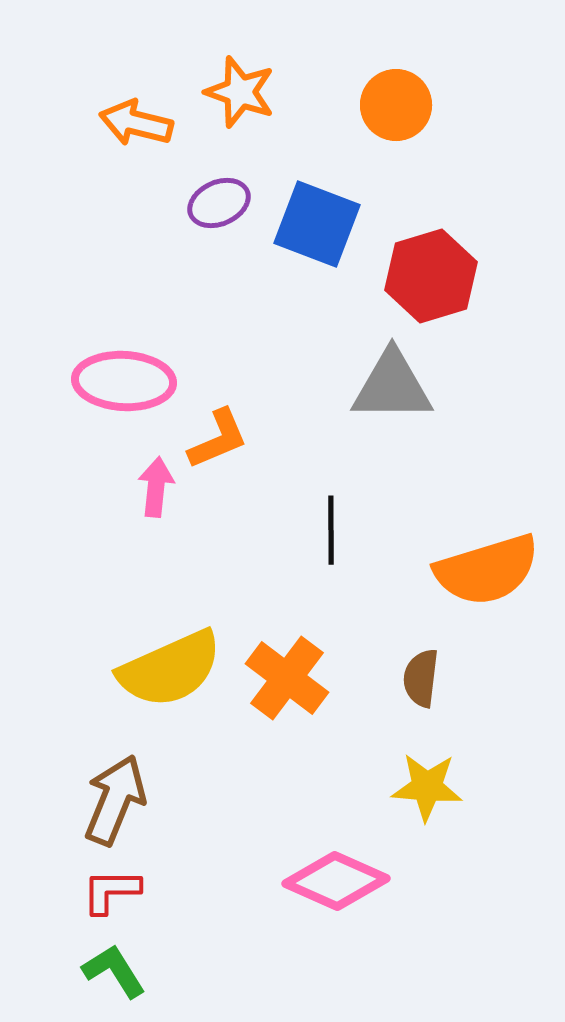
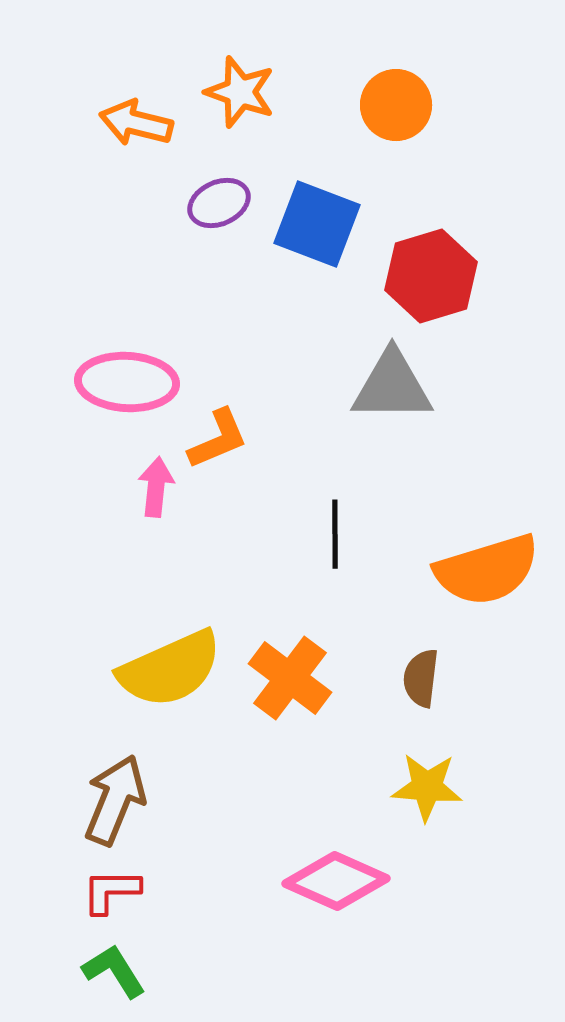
pink ellipse: moved 3 px right, 1 px down
black line: moved 4 px right, 4 px down
orange cross: moved 3 px right
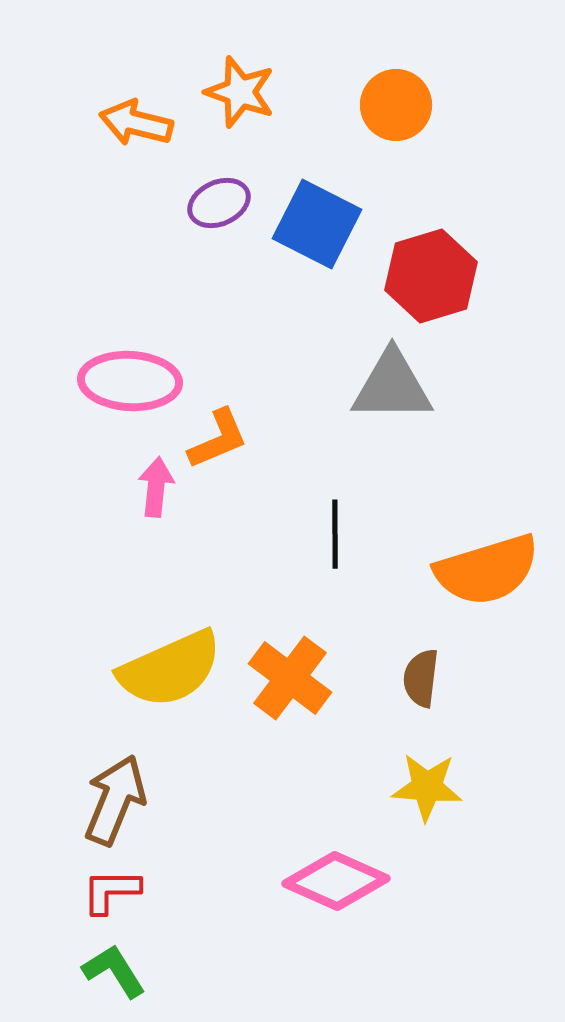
blue square: rotated 6 degrees clockwise
pink ellipse: moved 3 px right, 1 px up
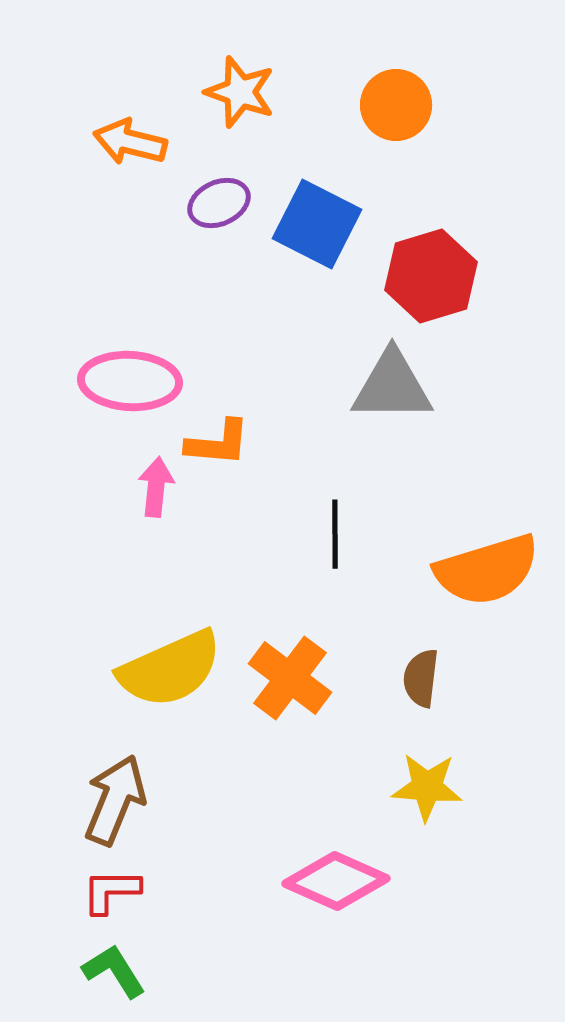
orange arrow: moved 6 px left, 19 px down
orange L-shape: moved 4 px down; rotated 28 degrees clockwise
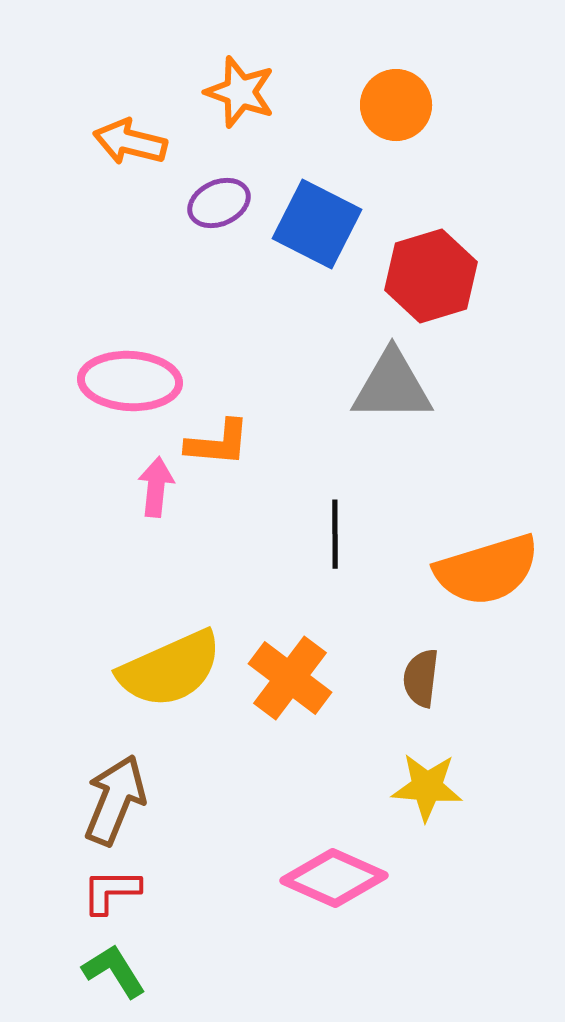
pink diamond: moved 2 px left, 3 px up
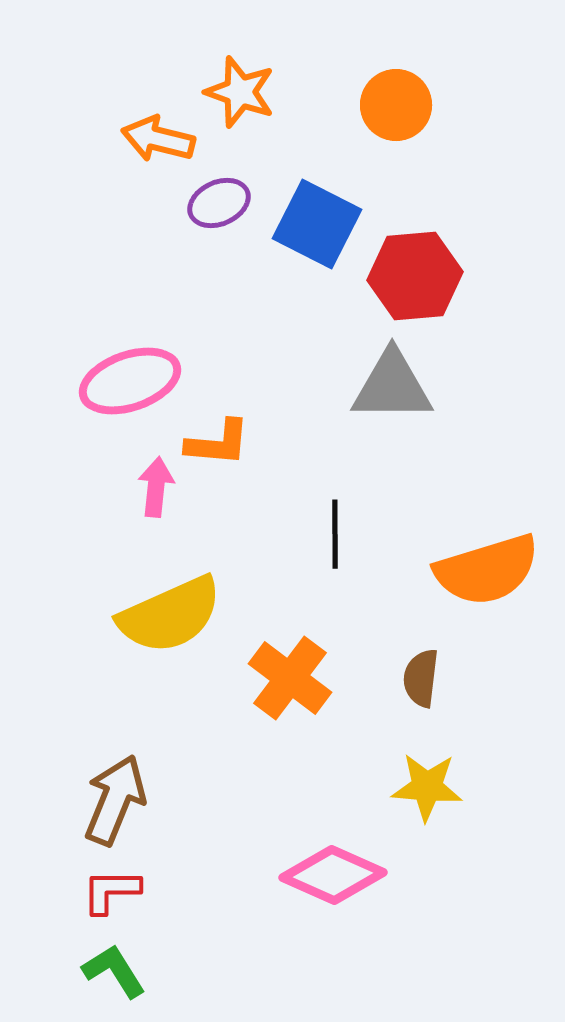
orange arrow: moved 28 px right, 3 px up
red hexagon: moved 16 px left; rotated 12 degrees clockwise
pink ellipse: rotated 22 degrees counterclockwise
yellow semicircle: moved 54 px up
pink diamond: moved 1 px left, 3 px up
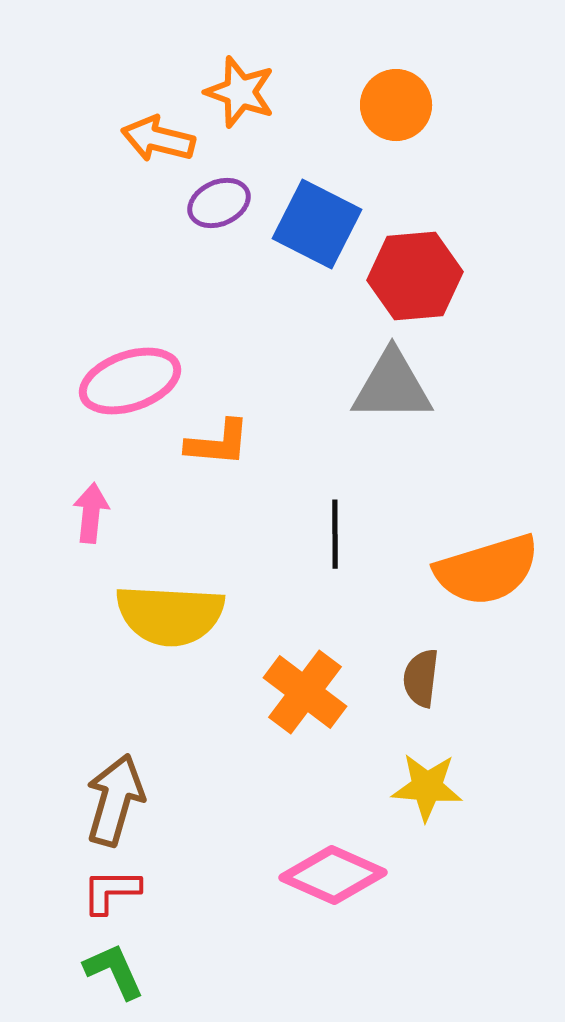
pink arrow: moved 65 px left, 26 px down
yellow semicircle: rotated 27 degrees clockwise
orange cross: moved 15 px right, 14 px down
brown arrow: rotated 6 degrees counterclockwise
green L-shape: rotated 8 degrees clockwise
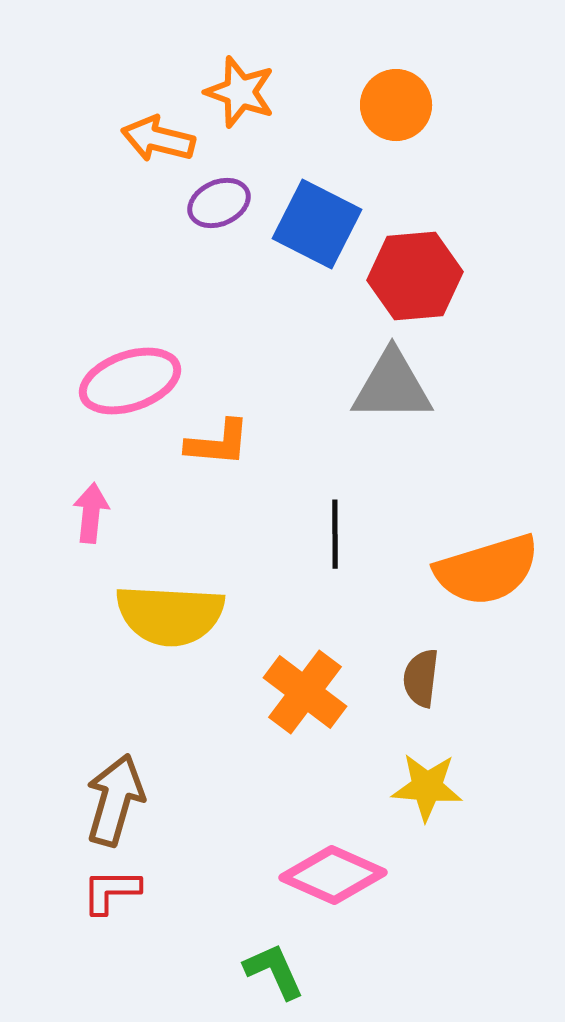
green L-shape: moved 160 px right
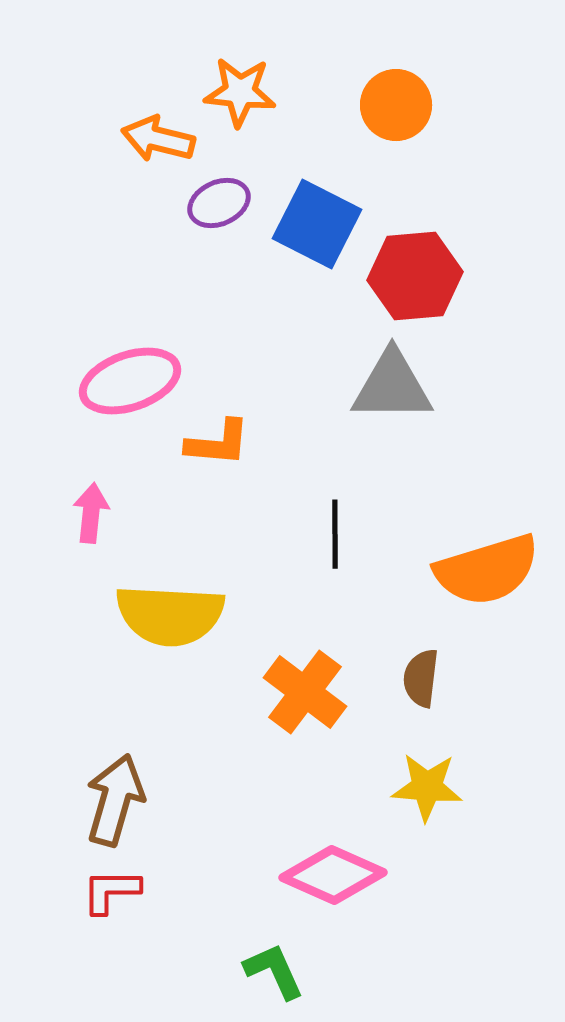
orange star: rotated 14 degrees counterclockwise
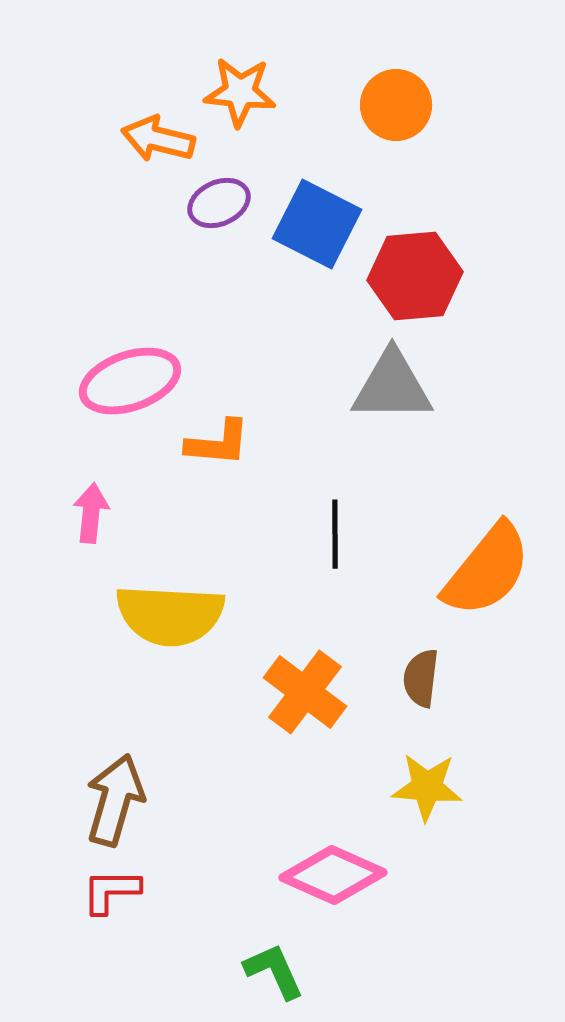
orange semicircle: rotated 34 degrees counterclockwise
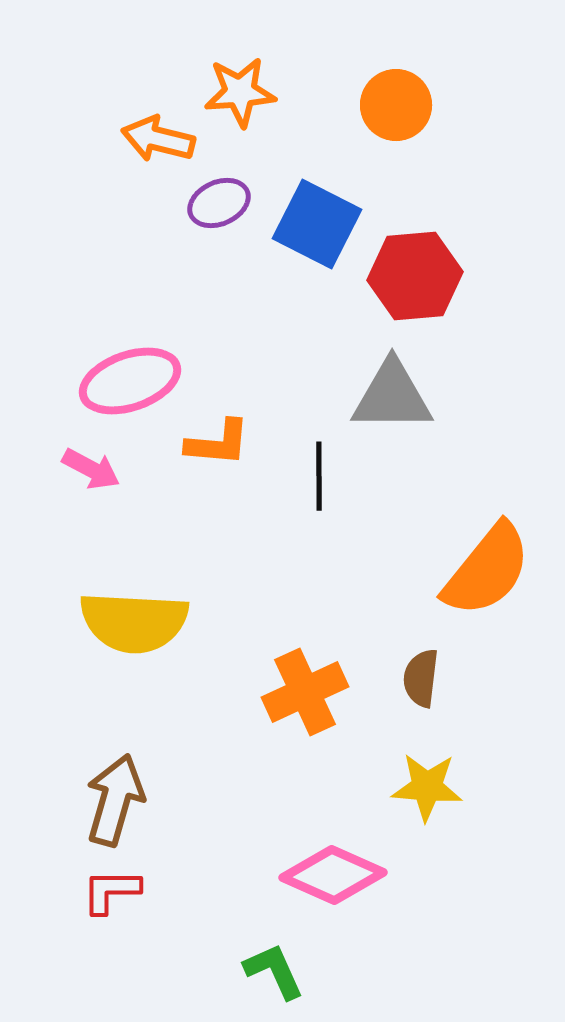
orange star: rotated 10 degrees counterclockwise
gray triangle: moved 10 px down
pink arrow: moved 44 px up; rotated 112 degrees clockwise
black line: moved 16 px left, 58 px up
yellow semicircle: moved 36 px left, 7 px down
orange cross: rotated 28 degrees clockwise
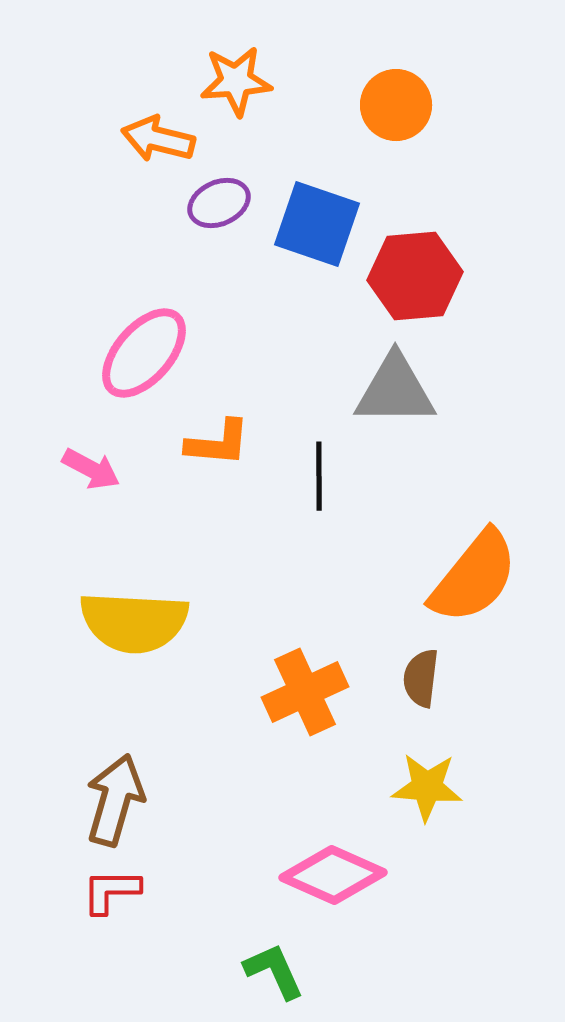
orange star: moved 4 px left, 11 px up
blue square: rotated 8 degrees counterclockwise
pink ellipse: moved 14 px right, 28 px up; rotated 30 degrees counterclockwise
gray triangle: moved 3 px right, 6 px up
orange semicircle: moved 13 px left, 7 px down
